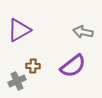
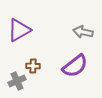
purple semicircle: moved 2 px right
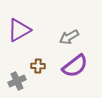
gray arrow: moved 14 px left, 5 px down; rotated 42 degrees counterclockwise
brown cross: moved 5 px right
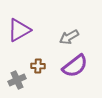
gray cross: moved 1 px up
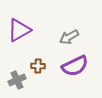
purple semicircle: rotated 12 degrees clockwise
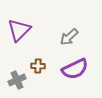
purple triangle: rotated 15 degrees counterclockwise
gray arrow: rotated 12 degrees counterclockwise
purple semicircle: moved 3 px down
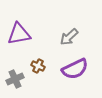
purple triangle: moved 4 px down; rotated 35 degrees clockwise
brown cross: rotated 24 degrees clockwise
gray cross: moved 2 px left, 1 px up
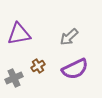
brown cross: rotated 32 degrees clockwise
gray cross: moved 1 px left, 1 px up
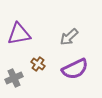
brown cross: moved 2 px up; rotated 24 degrees counterclockwise
